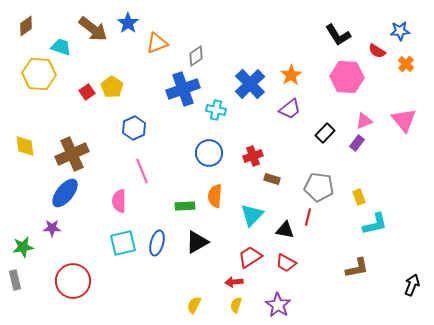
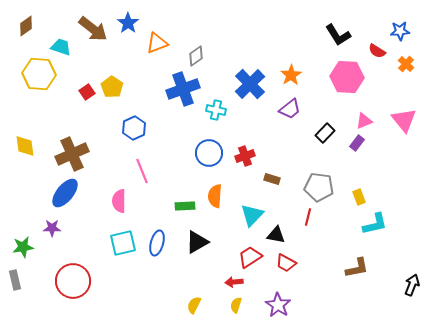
red cross at (253, 156): moved 8 px left
black triangle at (285, 230): moved 9 px left, 5 px down
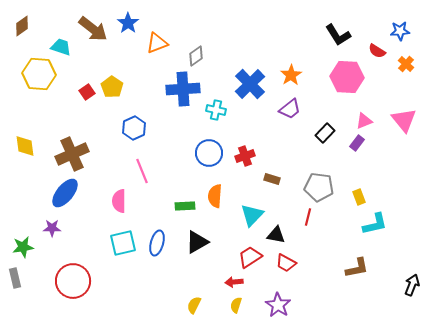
brown diamond at (26, 26): moved 4 px left
blue cross at (183, 89): rotated 16 degrees clockwise
gray rectangle at (15, 280): moved 2 px up
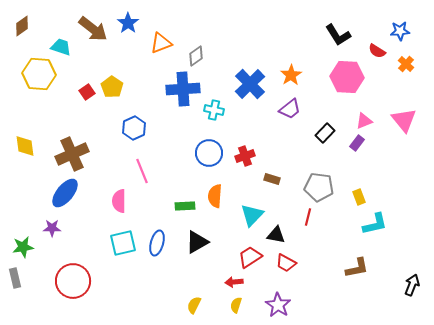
orange triangle at (157, 43): moved 4 px right
cyan cross at (216, 110): moved 2 px left
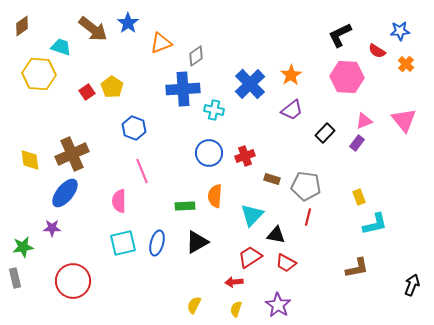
black L-shape at (338, 35): moved 2 px right; rotated 96 degrees clockwise
purple trapezoid at (290, 109): moved 2 px right, 1 px down
blue hexagon at (134, 128): rotated 15 degrees counterclockwise
yellow diamond at (25, 146): moved 5 px right, 14 px down
gray pentagon at (319, 187): moved 13 px left, 1 px up
yellow semicircle at (236, 305): moved 4 px down
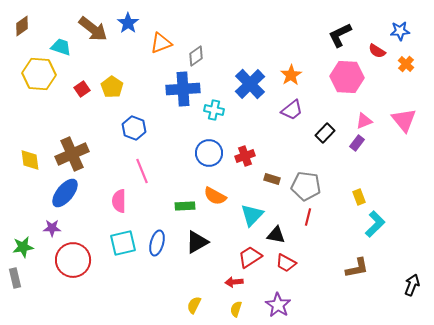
red square at (87, 92): moved 5 px left, 3 px up
orange semicircle at (215, 196): rotated 65 degrees counterclockwise
cyan L-shape at (375, 224): rotated 32 degrees counterclockwise
red circle at (73, 281): moved 21 px up
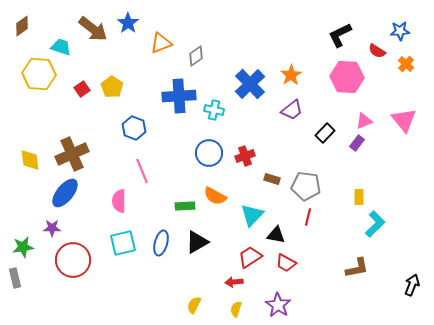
blue cross at (183, 89): moved 4 px left, 7 px down
yellow rectangle at (359, 197): rotated 21 degrees clockwise
blue ellipse at (157, 243): moved 4 px right
